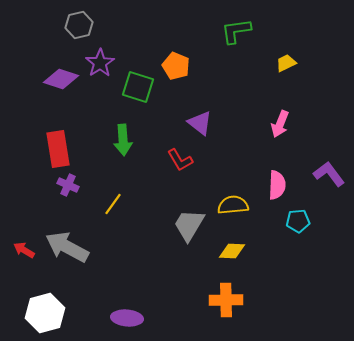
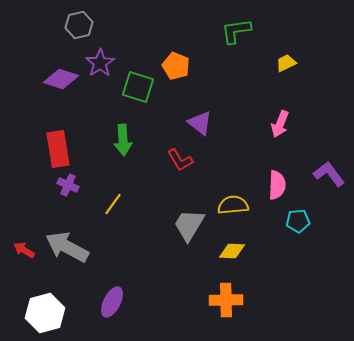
purple ellipse: moved 15 px left, 16 px up; rotated 68 degrees counterclockwise
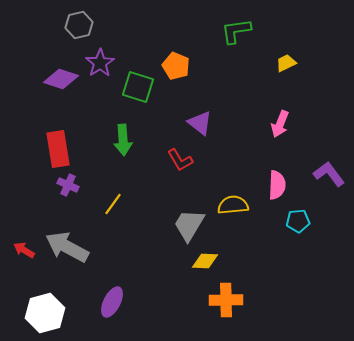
yellow diamond: moved 27 px left, 10 px down
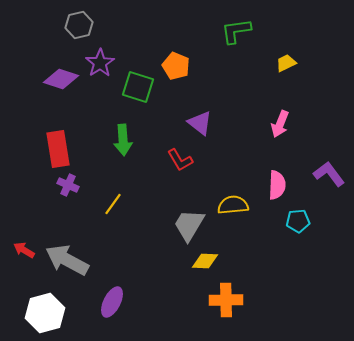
gray arrow: moved 13 px down
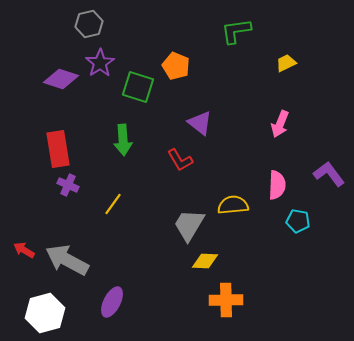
gray hexagon: moved 10 px right, 1 px up
cyan pentagon: rotated 15 degrees clockwise
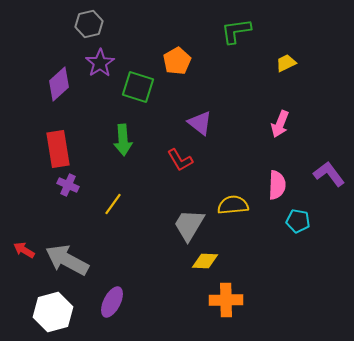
orange pentagon: moved 1 px right, 5 px up; rotated 20 degrees clockwise
purple diamond: moved 2 px left, 5 px down; rotated 60 degrees counterclockwise
white hexagon: moved 8 px right, 1 px up
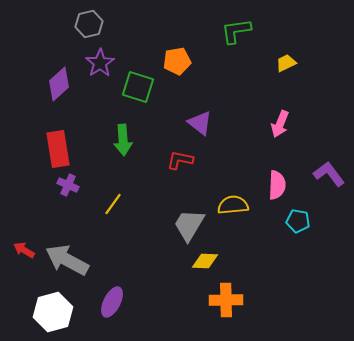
orange pentagon: rotated 20 degrees clockwise
red L-shape: rotated 132 degrees clockwise
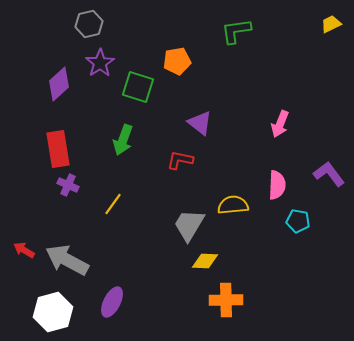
yellow trapezoid: moved 45 px right, 39 px up
green arrow: rotated 24 degrees clockwise
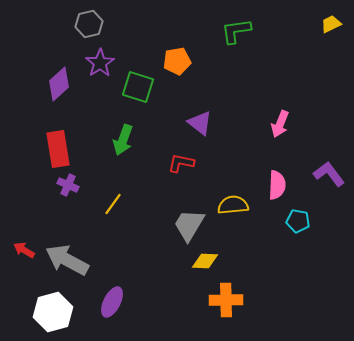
red L-shape: moved 1 px right, 3 px down
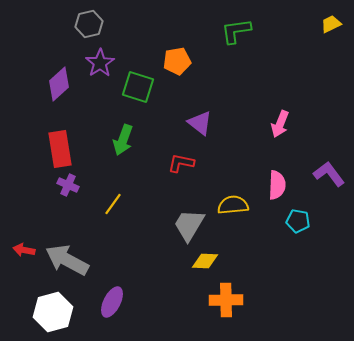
red rectangle: moved 2 px right
red arrow: rotated 20 degrees counterclockwise
